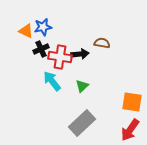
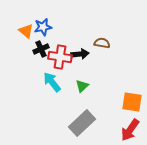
orange triangle: rotated 14 degrees clockwise
cyan arrow: moved 1 px down
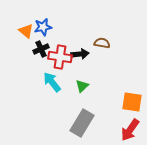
gray rectangle: rotated 16 degrees counterclockwise
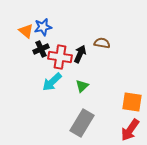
black arrow: rotated 60 degrees counterclockwise
cyan arrow: rotated 95 degrees counterclockwise
